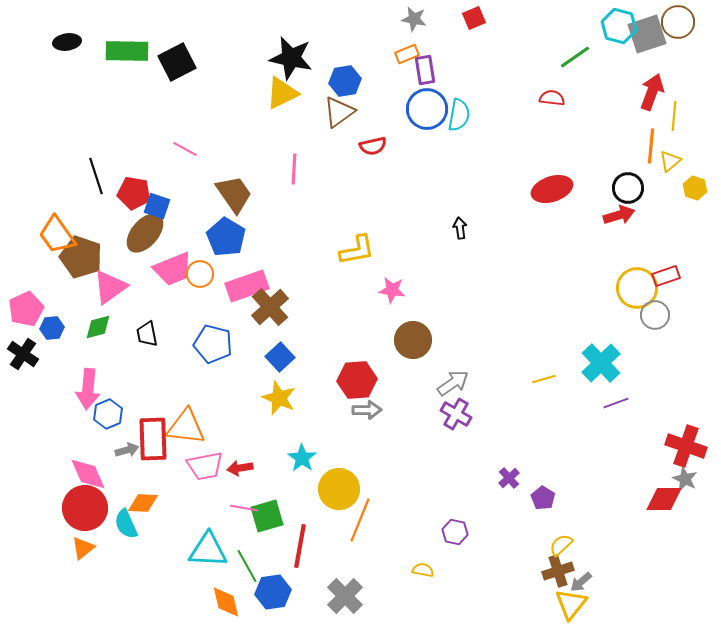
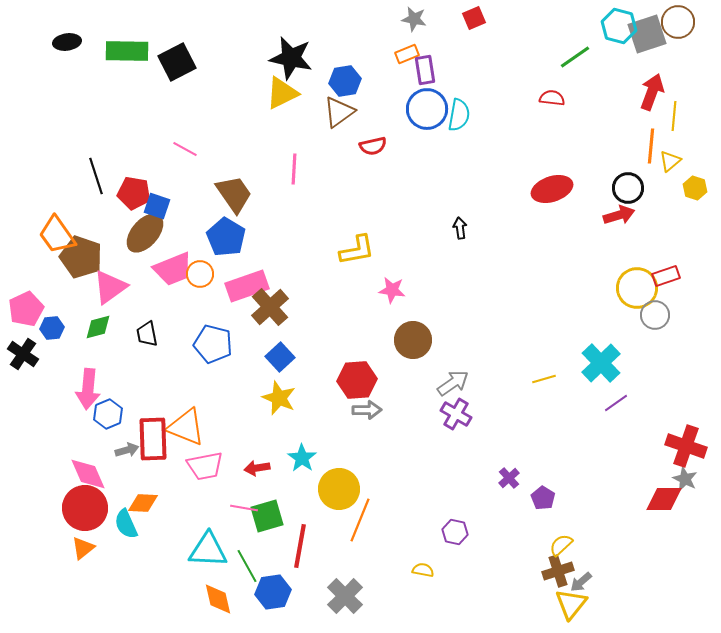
purple line at (616, 403): rotated 15 degrees counterclockwise
orange triangle at (186, 427): rotated 15 degrees clockwise
red arrow at (240, 468): moved 17 px right
orange diamond at (226, 602): moved 8 px left, 3 px up
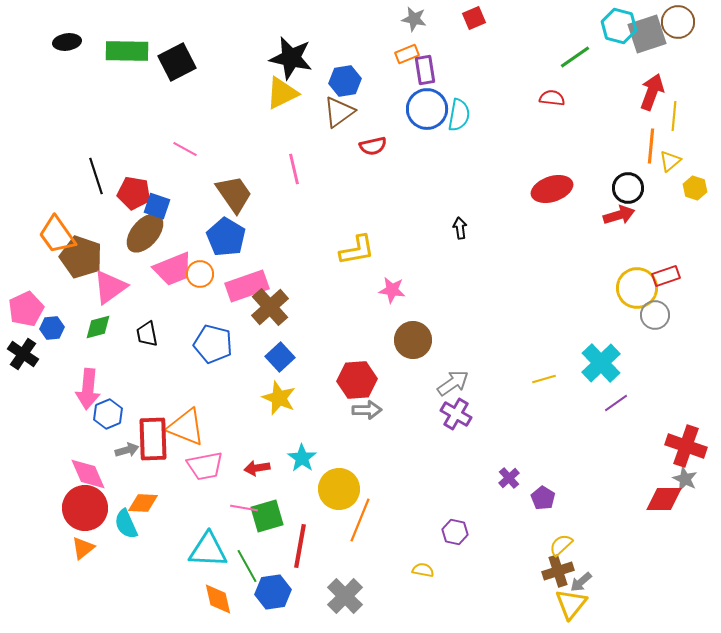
pink line at (294, 169): rotated 16 degrees counterclockwise
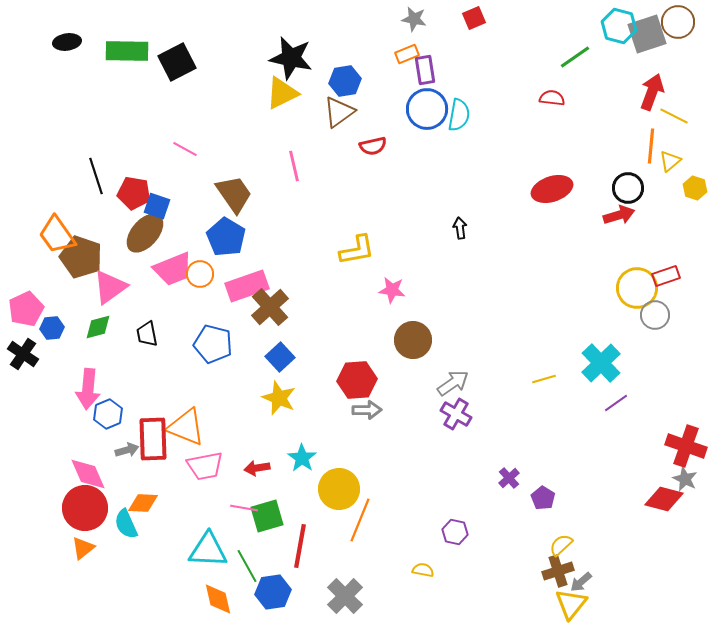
yellow line at (674, 116): rotated 68 degrees counterclockwise
pink line at (294, 169): moved 3 px up
red diamond at (664, 499): rotated 15 degrees clockwise
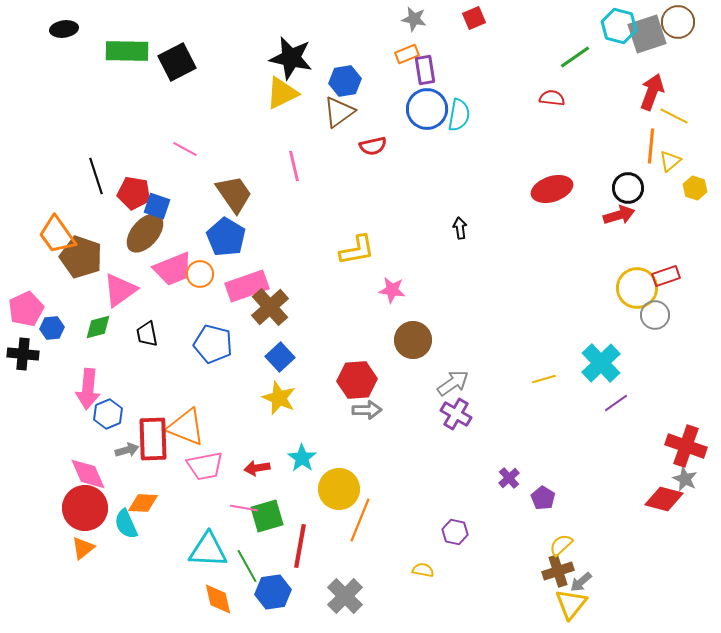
black ellipse at (67, 42): moved 3 px left, 13 px up
pink triangle at (110, 287): moved 10 px right, 3 px down
black cross at (23, 354): rotated 28 degrees counterclockwise
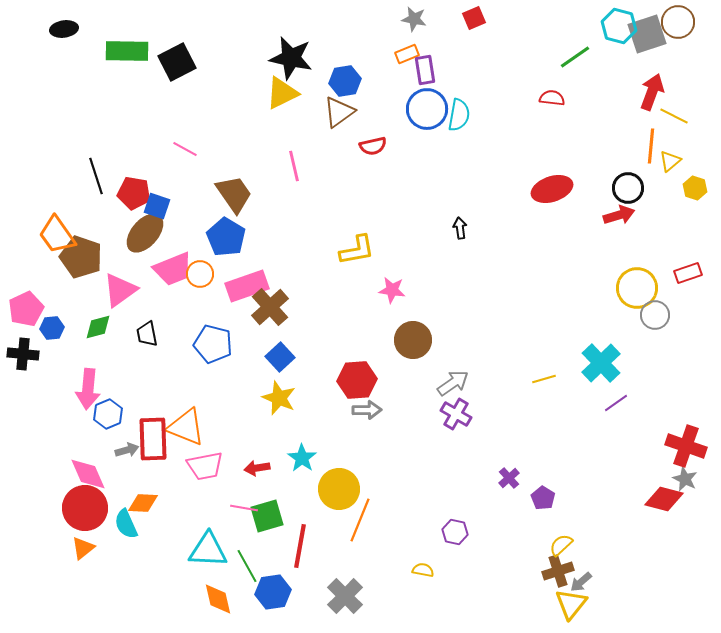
red rectangle at (666, 276): moved 22 px right, 3 px up
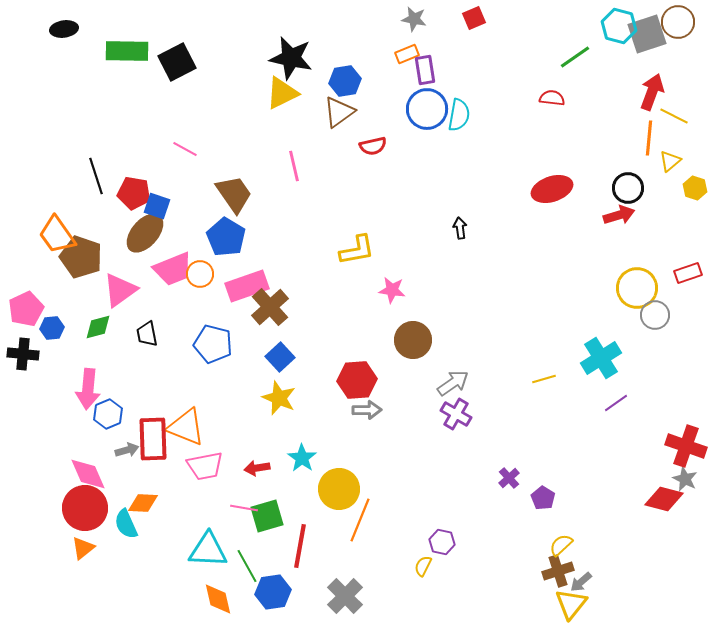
orange line at (651, 146): moved 2 px left, 8 px up
cyan cross at (601, 363): moved 5 px up; rotated 12 degrees clockwise
purple hexagon at (455, 532): moved 13 px left, 10 px down
yellow semicircle at (423, 570): moved 4 px up; rotated 75 degrees counterclockwise
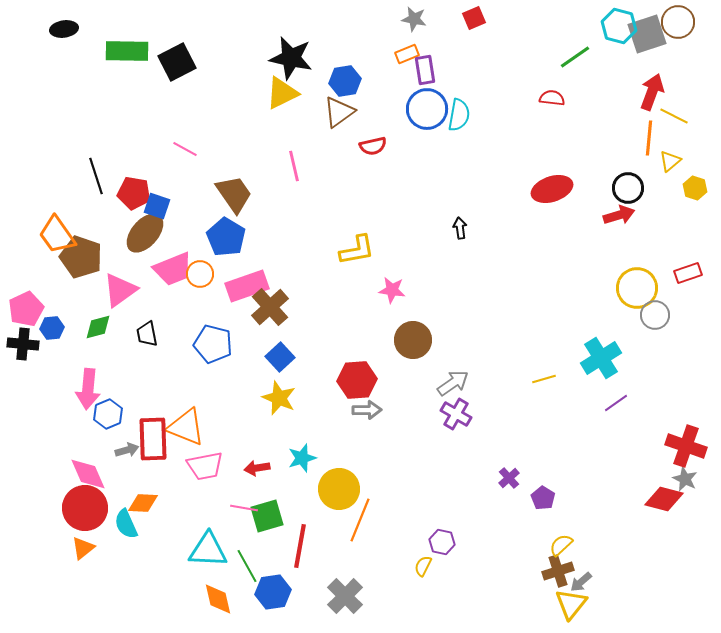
black cross at (23, 354): moved 10 px up
cyan star at (302, 458): rotated 20 degrees clockwise
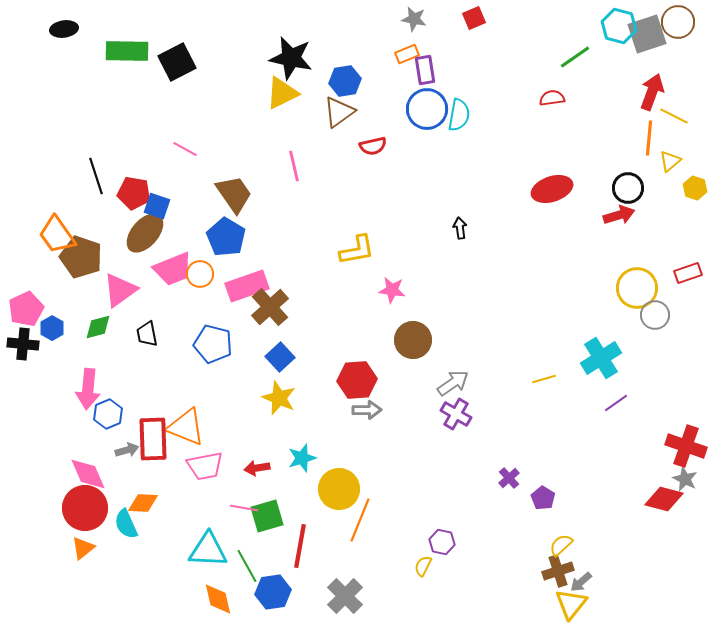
red semicircle at (552, 98): rotated 15 degrees counterclockwise
blue hexagon at (52, 328): rotated 25 degrees counterclockwise
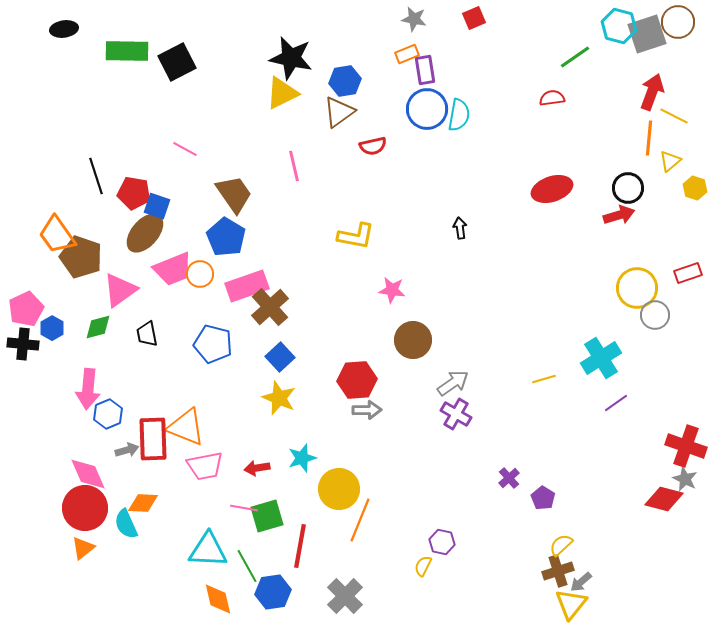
yellow L-shape at (357, 250): moved 1 px left, 14 px up; rotated 21 degrees clockwise
